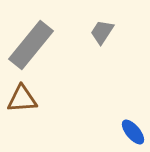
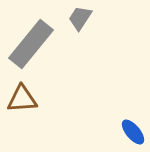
gray trapezoid: moved 22 px left, 14 px up
gray rectangle: moved 1 px up
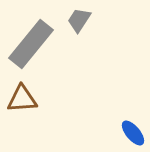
gray trapezoid: moved 1 px left, 2 px down
blue ellipse: moved 1 px down
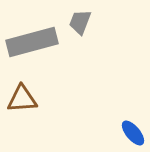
gray trapezoid: moved 1 px right, 2 px down; rotated 12 degrees counterclockwise
gray rectangle: moved 1 px right, 2 px up; rotated 36 degrees clockwise
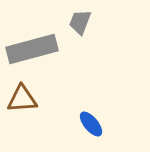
gray rectangle: moved 7 px down
blue ellipse: moved 42 px left, 9 px up
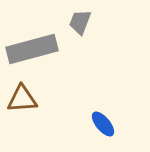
blue ellipse: moved 12 px right
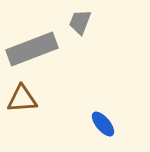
gray rectangle: rotated 6 degrees counterclockwise
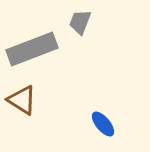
brown triangle: moved 1 px down; rotated 36 degrees clockwise
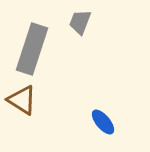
gray rectangle: rotated 51 degrees counterclockwise
blue ellipse: moved 2 px up
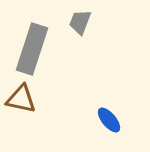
brown triangle: moved 1 px left, 1 px up; rotated 20 degrees counterclockwise
blue ellipse: moved 6 px right, 2 px up
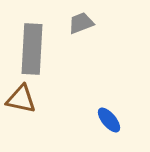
gray trapezoid: moved 1 px right, 1 px down; rotated 48 degrees clockwise
gray rectangle: rotated 15 degrees counterclockwise
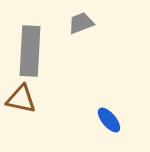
gray rectangle: moved 2 px left, 2 px down
